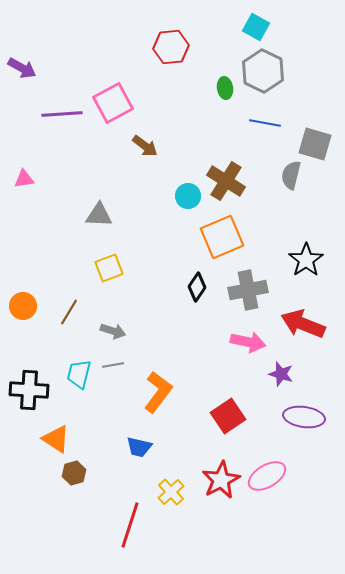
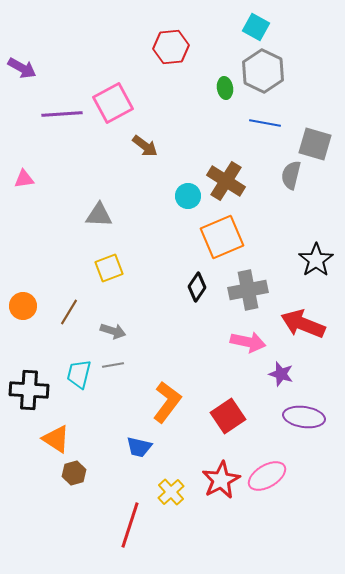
black star: moved 10 px right
orange L-shape: moved 9 px right, 10 px down
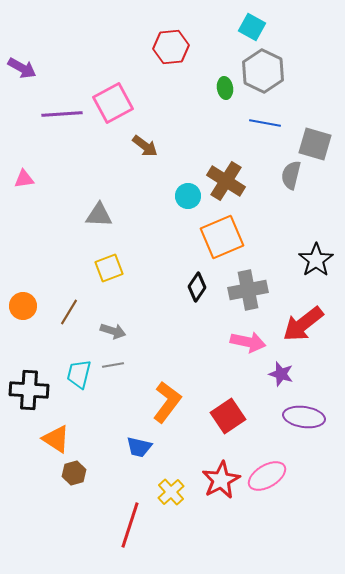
cyan square: moved 4 px left
red arrow: rotated 60 degrees counterclockwise
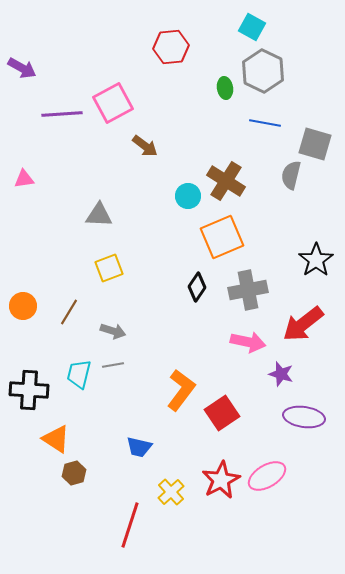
orange L-shape: moved 14 px right, 12 px up
red square: moved 6 px left, 3 px up
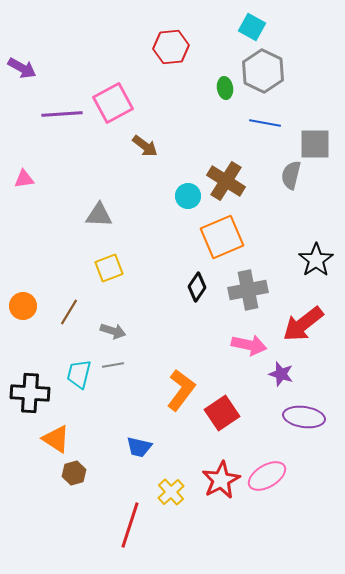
gray square: rotated 16 degrees counterclockwise
pink arrow: moved 1 px right, 3 px down
black cross: moved 1 px right, 3 px down
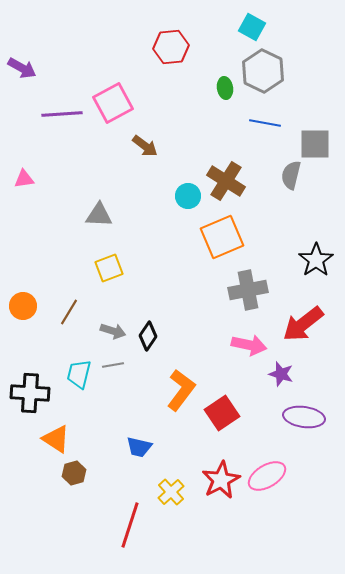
black diamond: moved 49 px left, 49 px down
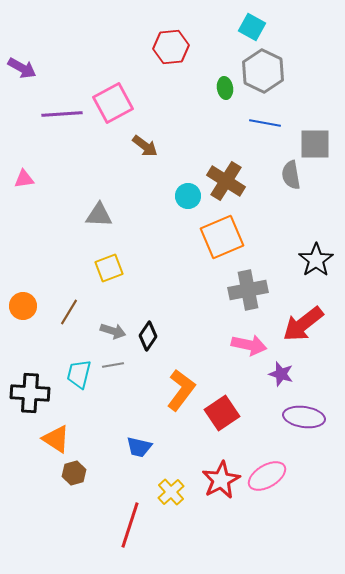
gray semicircle: rotated 24 degrees counterclockwise
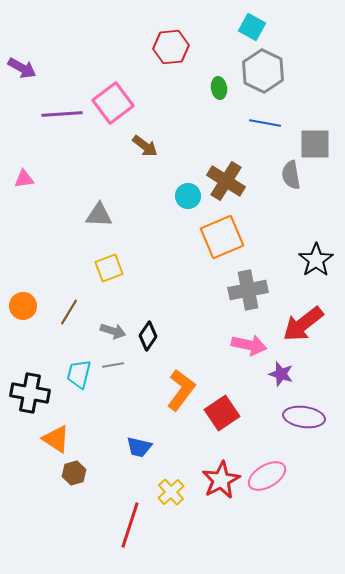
green ellipse: moved 6 px left
pink square: rotated 9 degrees counterclockwise
black cross: rotated 6 degrees clockwise
